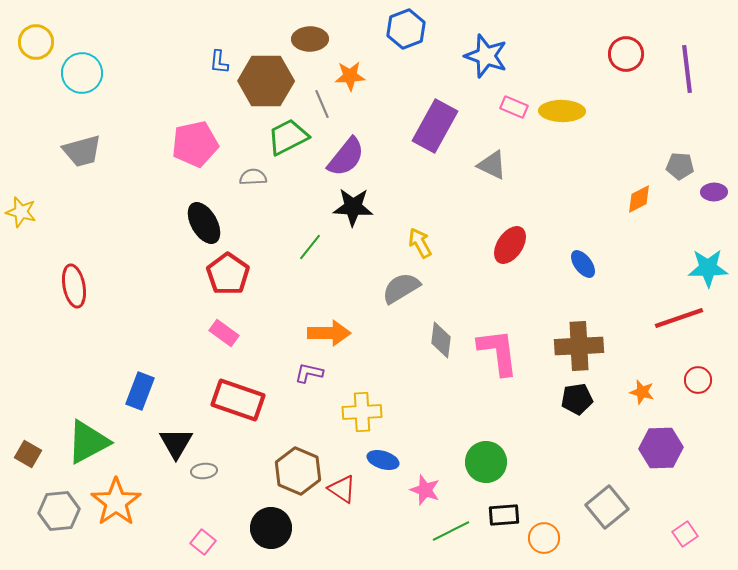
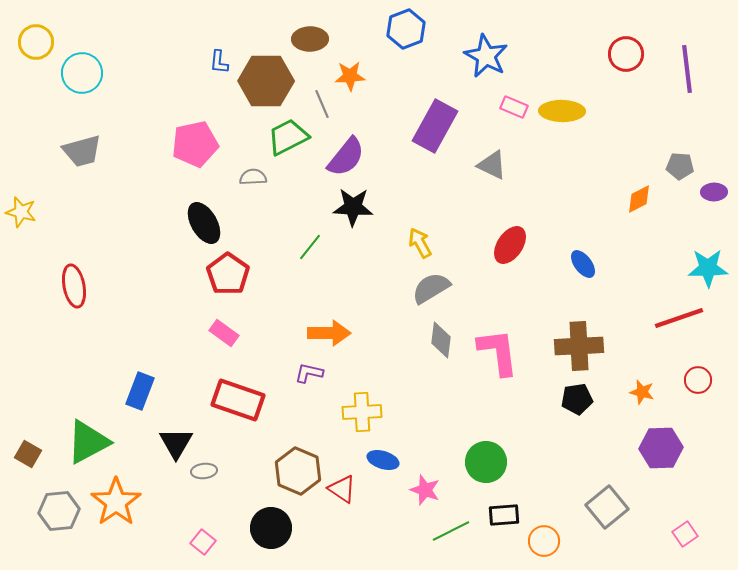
blue star at (486, 56): rotated 9 degrees clockwise
gray semicircle at (401, 288): moved 30 px right
orange circle at (544, 538): moved 3 px down
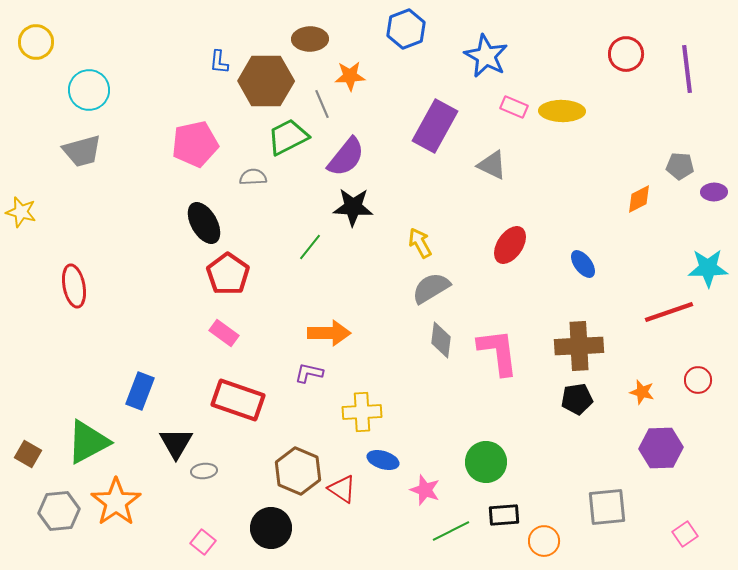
cyan circle at (82, 73): moved 7 px right, 17 px down
red line at (679, 318): moved 10 px left, 6 px up
gray square at (607, 507): rotated 33 degrees clockwise
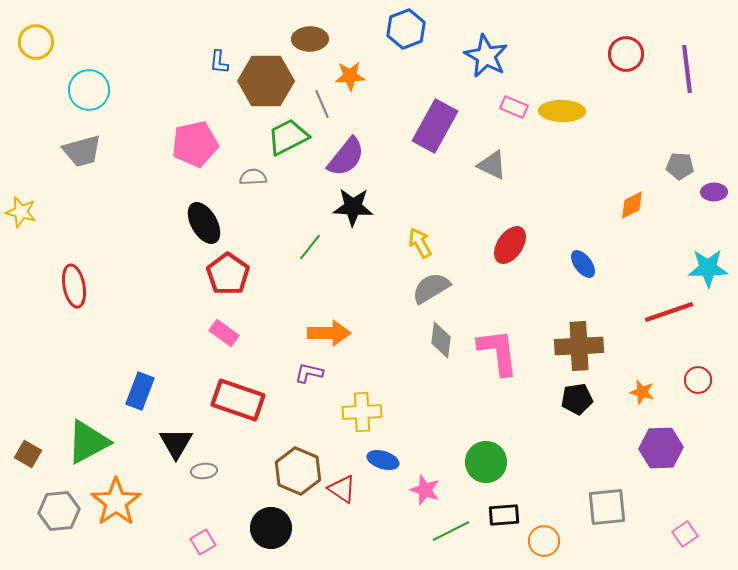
orange diamond at (639, 199): moved 7 px left, 6 px down
pink square at (203, 542): rotated 20 degrees clockwise
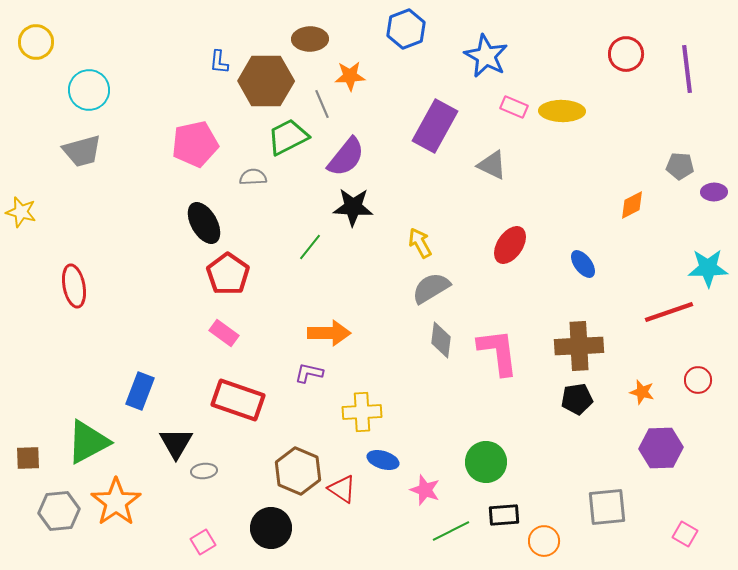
brown square at (28, 454): moved 4 px down; rotated 32 degrees counterclockwise
pink square at (685, 534): rotated 25 degrees counterclockwise
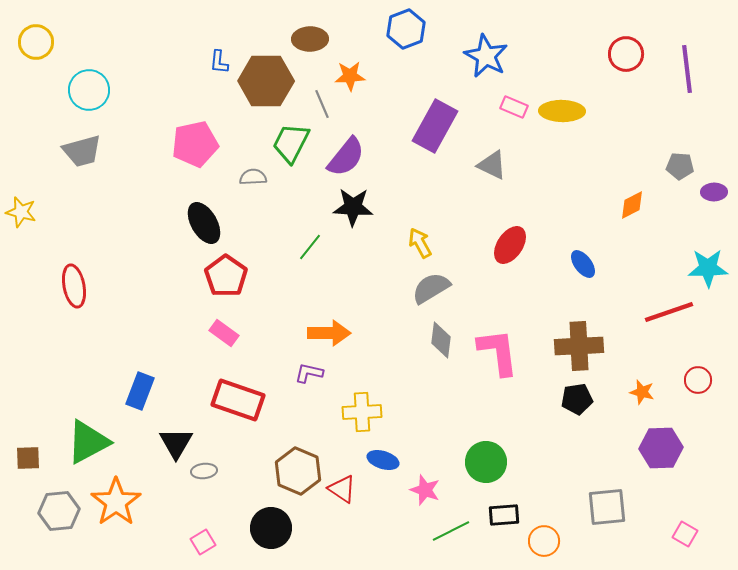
green trapezoid at (288, 137): moved 3 px right, 6 px down; rotated 36 degrees counterclockwise
red pentagon at (228, 274): moved 2 px left, 2 px down
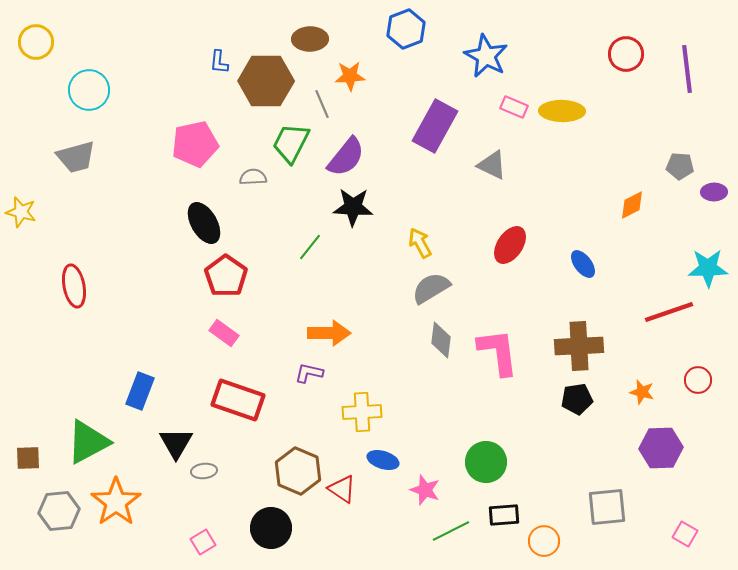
gray trapezoid at (82, 151): moved 6 px left, 6 px down
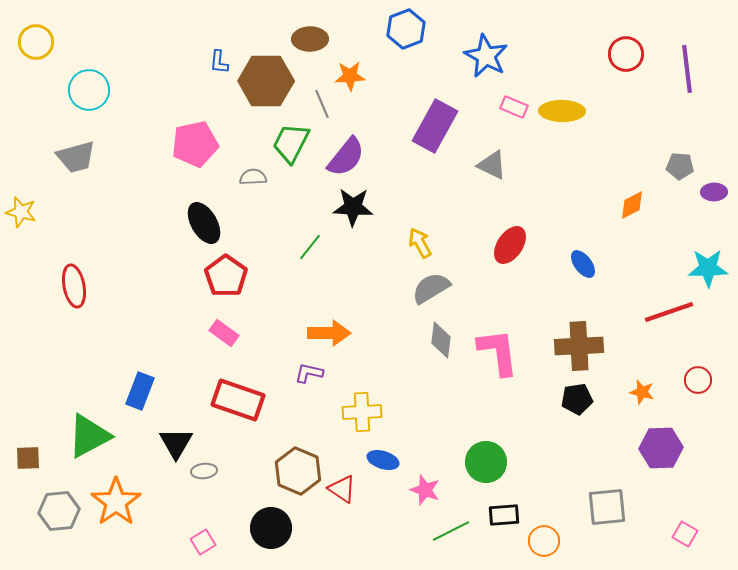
green triangle at (88, 442): moved 1 px right, 6 px up
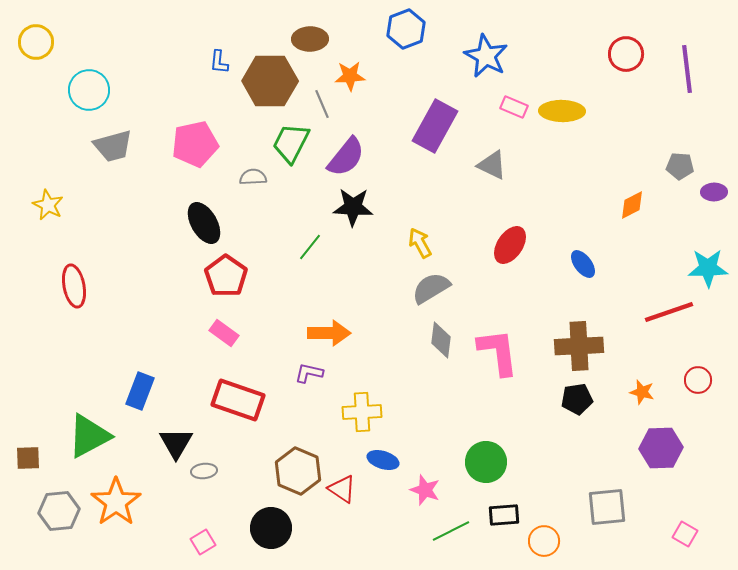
brown hexagon at (266, 81): moved 4 px right
gray trapezoid at (76, 157): moved 37 px right, 11 px up
yellow star at (21, 212): moved 27 px right, 7 px up; rotated 12 degrees clockwise
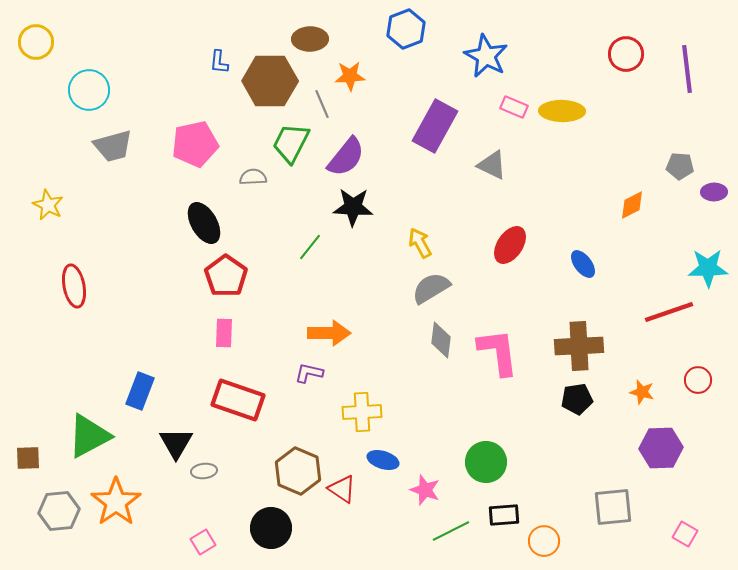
pink rectangle at (224, 333): rotated 56 degrees clockwise
gray square at (607, 507): moved 6 px right
